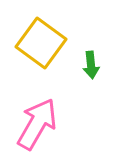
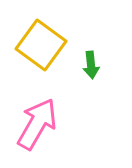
yellow square: moved 2 px down
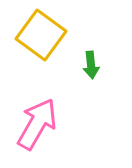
yellow square: moved 10 px up
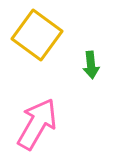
yellow square: moved 4 px left
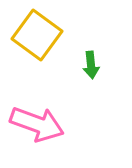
pink arrow: rotated 80 degrees clockwise
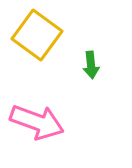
pink arrow: moved 2 px up
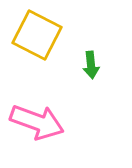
yellow square: rotated 9 degrees counterclockwise
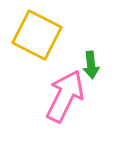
pink arrow: moved 28 px right, 26 px up; rotated 84 degrees counterclockwise
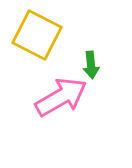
pink arrow: moved 4 px left, 1 px down; rotated 34 degrees clockwise
